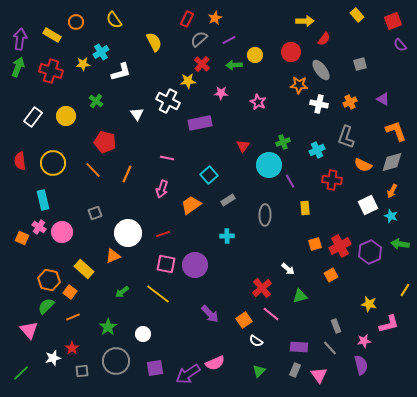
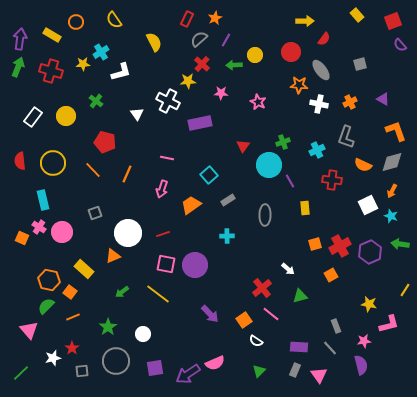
purple line at (229, 40): moved 3 px left; rotated 32 degrees counterclockwise
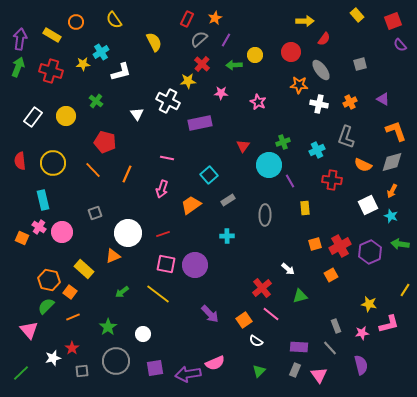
pink star at (364, 341): moved 2 px left, 8 px up
purple arrow at (188, 374): rotated 25 degrees clockwise
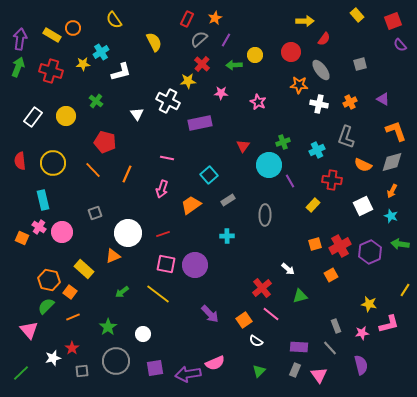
orange circle at (76, 22): moved 3 px left, 6 px down
white square at (368, 205): moved 5 px left, 1 px down
yellow rectangle at (305, 208): moved 8 px right, 3 px up; rotated 48 degrees clockwise
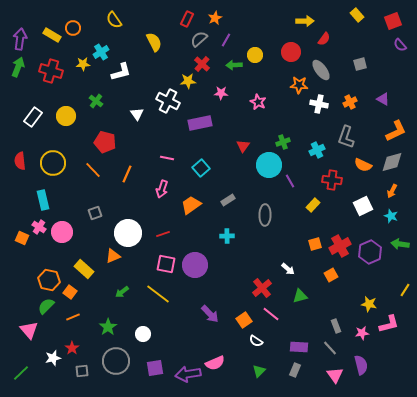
orange L-shape at (396, 131): rotated 85 degrees clockwise
cyan square at (209, 175): moved 8 px left, 7 px up
pink triangle at (319, 375): moved 16 px right
